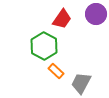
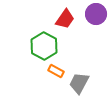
red trapezoid: moved 3 px right
orange rectangle: rotated 14 degrees counterclockwise
gray trapezoid: moved 2 px left
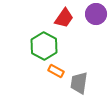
red trapezoid: moved 1 px left, 1 px up
gray trapezoid: rotated 20 degrees counterclockwise
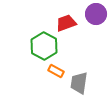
red trapezoid: moved 2 px right, 5 px down; rotated 145 degrees counterclockwise
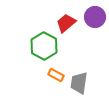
purple circle: moved 1 px left, 3 px down
red trapezoid: rotated 20 degrees counterclockwise
orange rectangle: moved 4 px down
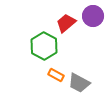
purple circle: moved 2 px left, 1 px up
gray trapezoid: rotated 70 degrees counterclockwise
